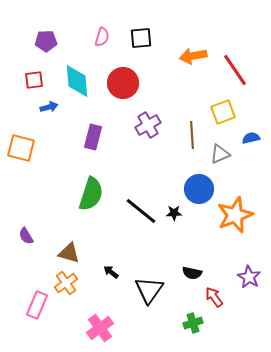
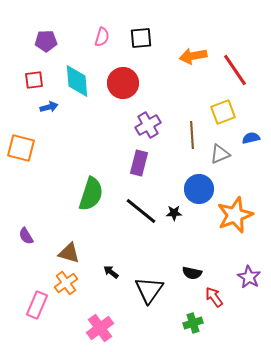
purple rectangle: moved 46 px right, 26 px down
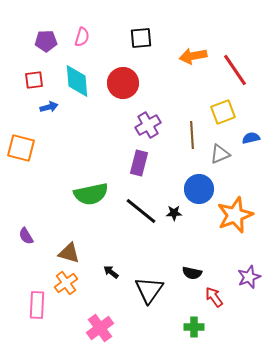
pink semicircle: moved 20 px left
green semicircle: rotated 60 degrees clockwise
purple star: rotated 20 degrees clockwise
pink rectangle: rotated 20 degrees counterclockwise
green cross: moved 1 px right, 4 px down; rotated 18 degrees clockwise
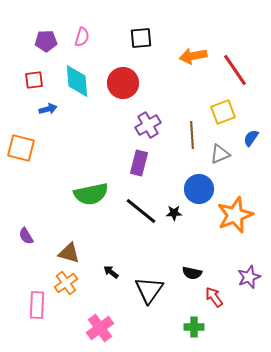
blue arrow: moved 1 px left, 2 px down
blue semicircle: rotated 42 degrees counterclockwise
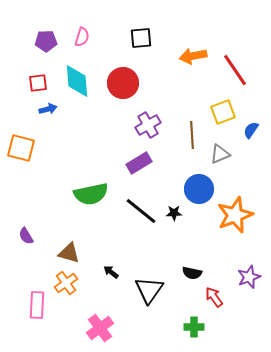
red square: moved 4 px right, 3 px down
blue semicircle: moved 8 px up
purple rectangle: rotated 45 degrees clockwise
